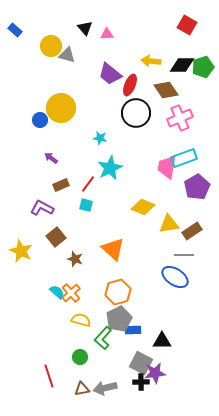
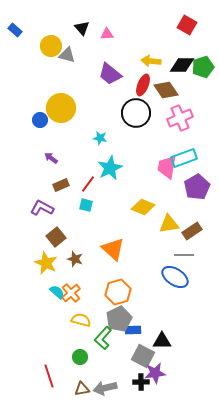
black triangle at (85, 28): moved 3 px left
red ellipse at (130, 85): moved 13 px right
yellow star at (21, 251): moved 25 px right, 12 px down
gray square at (141, 363): moved 2 px right, 7 px up
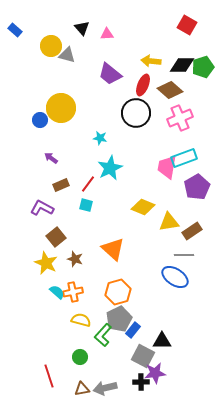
brown diamond at (166, 90): moved 4 px right; rotated 15 degrees counterclockwise
yellow triangle at (169, 224): moved 2 px up
orange cross at (71, 293): moved 2 px right, 1 px up; rotated 30 degrees clockwise
blue rectangle at (133, 330): rotated 49 degrees counterclockwise
green L-shape at (103, 338): moved 3 px up
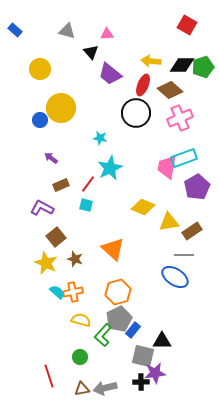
black triangle at (82, 28): moved 9 px right, 24 px down
yellow circle at (51, 46): moved 11 px left, 23 px down
gray triangle at (67, 55): moved 24 px up
gray square at (143, 356): rotated 15 degrees counterclockwise
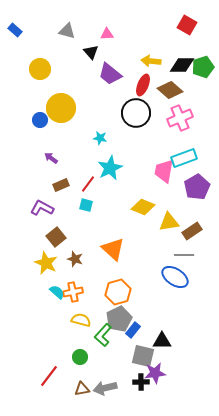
pink trapezoid at (167, 167): moved 3 px left, 4 px down
red line at (49, 376): rotated 55 degrees clockwise
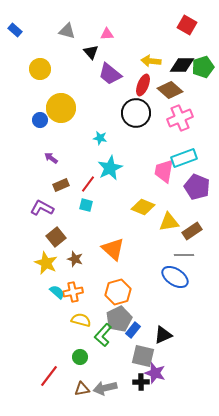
purple pentagon at (197, 187): rotated 20 degrees counterclockwise
black triangle at (162, 341): moved 1 px right, 6 px up; rotated 24 degrees counterclockwise
purple star at (155, 373): rotated 25 degrees clockwise
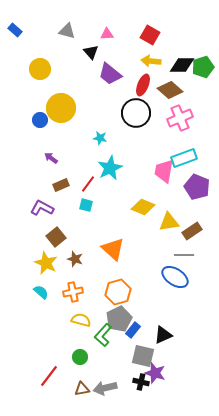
red square at (187, 25): moved 37 px left, 10 px down
cyan semicircle at (57, 292): moved 16 px left
black cross at (141, 382): rotated 14 degrees clockwise
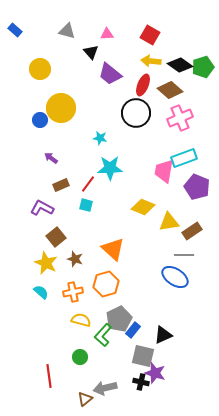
black diamond at (182, 65): moved 2 px left; rotated 35 degrees clockwise
cyan star at (110, 168): rotated 25 degrees clockwise
orange hexagon at (118, 292): moved 12 px left, 8 px up
red line at (49, 376): rotated 45 degrees counterclockwise
brown triangle at (82, 389): moved 3 px right, 10 px down; rotated 28 degrees counterclockwise
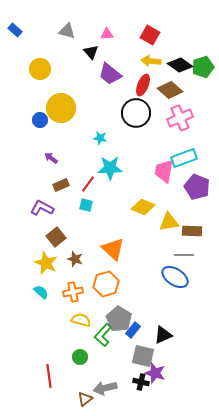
brown rectangle at (192, 231): rotated 36 degrees clockwise
gray pentagon at (119, 319): rotated 15 degrees counterclockwise
